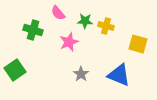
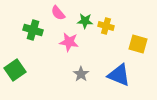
pink star: rotated 30 degrees clockwise
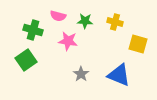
pink semicircle: moved 3 px down; rotated 35 degrees counterclockwise
yellow cross: moved 9 px right, 4 px up
pink star: moved 1 px left, 1 px up
green square: moved 11 px right, 10 px up
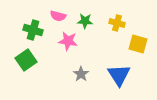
yellow cross: moved 2 px right, 1 px down
blue triangle: rotated 35 degrees clockwise
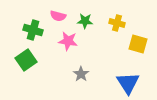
blue triangle: moved 9 px right, 8 px down
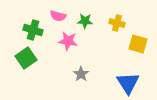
green square: moved 2 px up
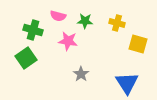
blue triangle: moved 1 px left
